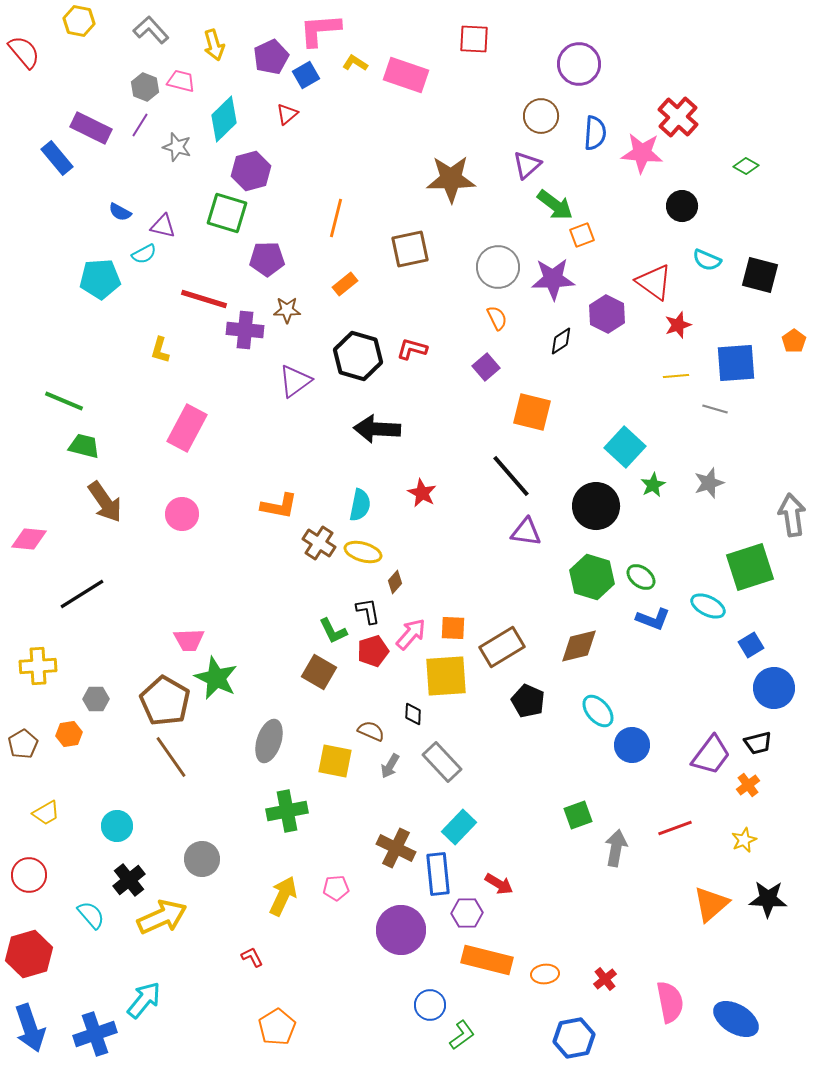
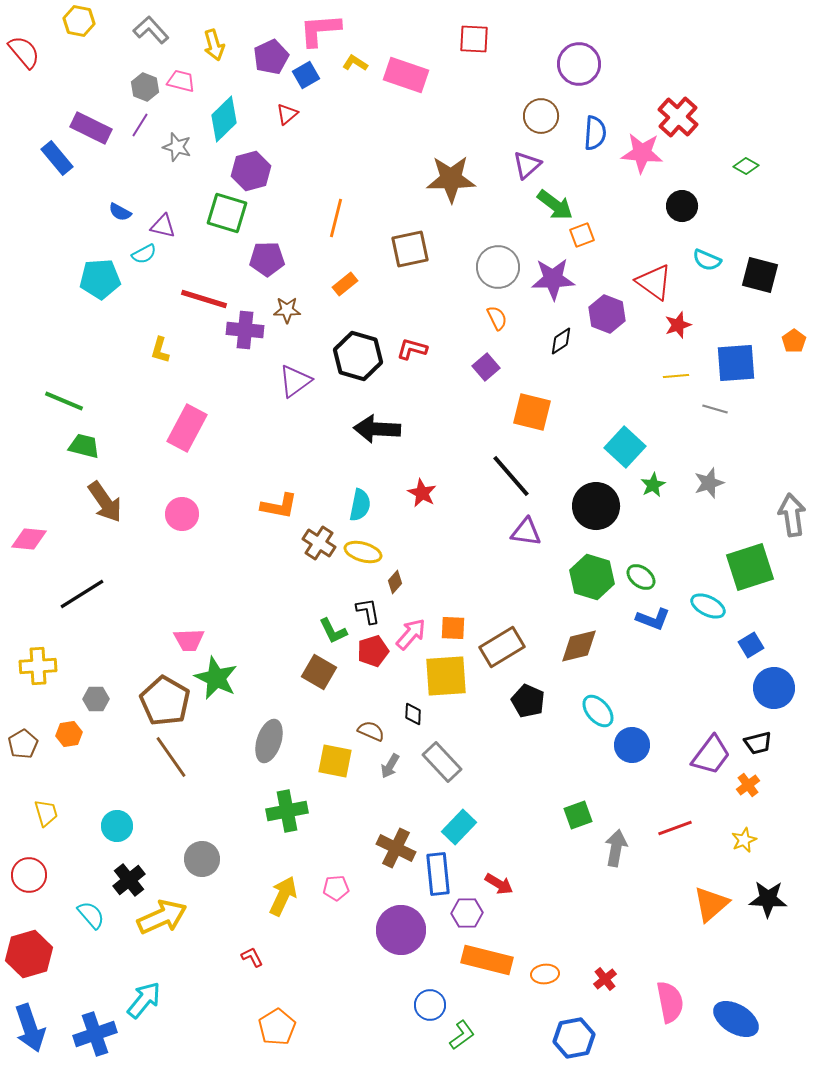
purple hexagon at (607, 314): rotated 6 degrees counterclockwise
yellow trapezoid at (46, 813): rotated 76 degrees counterclockwise
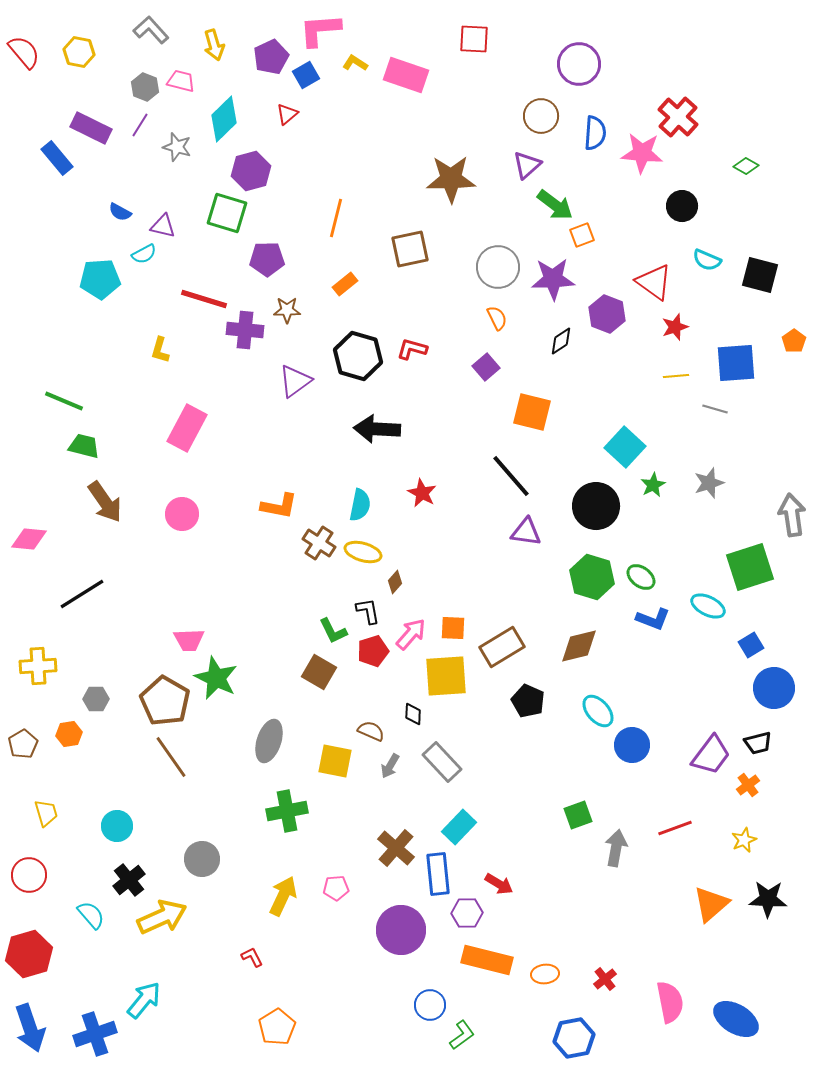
yellow hexagon at (79, 21): moved 31 px down
red star at (678, 325): moved 3 px left, 2 px down
brown cross at (396, 848): rotated 15 degrees clockwise
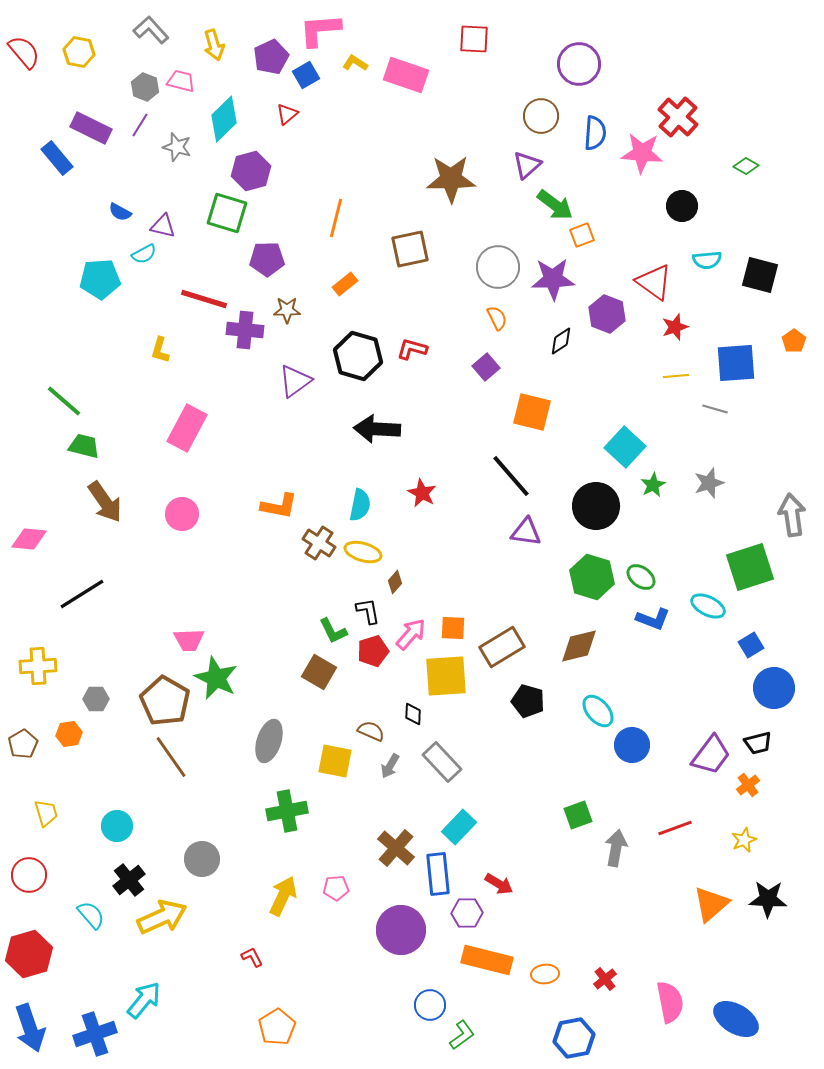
cyan semicircle at (707, 260): rotated 28 degrees counterclockwise
green line at (64, 401): rotated 18 degrees clockwise
black pentagon at (528, 701): rotated 8 degrees counterclockwise
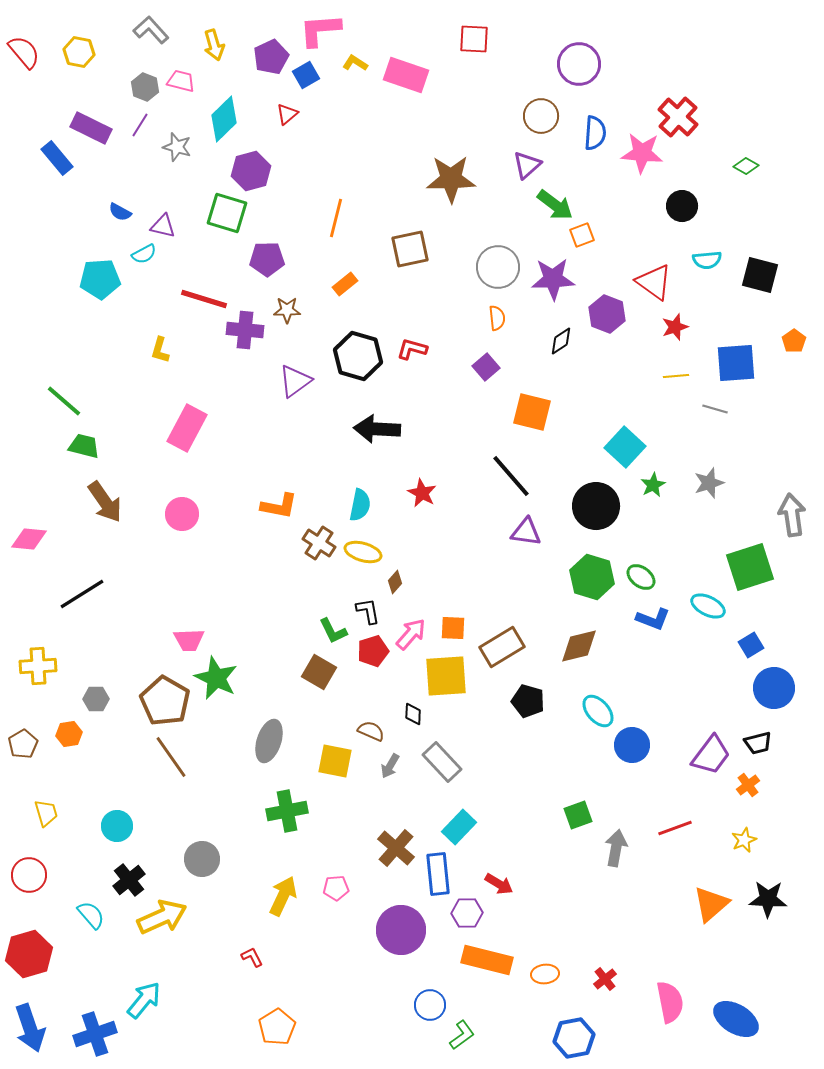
orange semicircle at (497, 318): rotated 20 degrees clockwise
